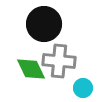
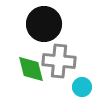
green diamond: rotated 12 degrees clockwise
cyan circle: moved 1 px left, 1 px up
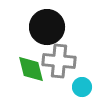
black circle: moved 3 px right, 3 px down
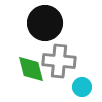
black circle: moved 2 px left, 4 px up
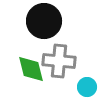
black circle: moved 1 px left, 2 px up
cyan circle: moved 5 px right
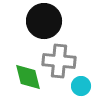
green diamond: moved 3 px left, 8 px down
cyan circle: moved 6 px left, 1 px up
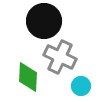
gray cross: moved 1 px right, 4 px up; rotated 20 degrees clockwise
green diamond: rotated 16 degrees clockwise
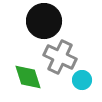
green diamond: rotated 20 degrees counterclockwise
cyan circle: moved 1 px right, 6 px up
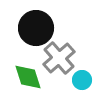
black circle: moved 8 px left, 7 px down
gray cross: moved 1 px left, 1 px down; rotated 24 degrees clockwise
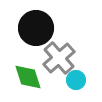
cyan circle: moved 6 px left
